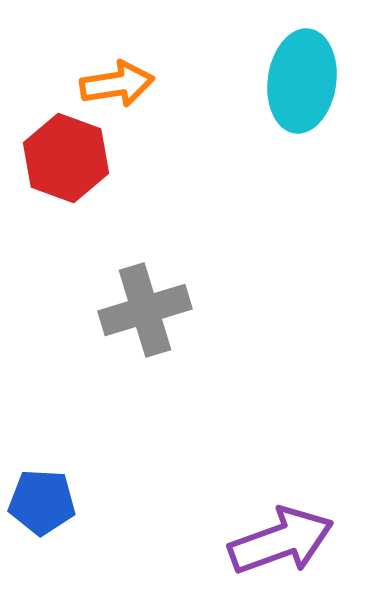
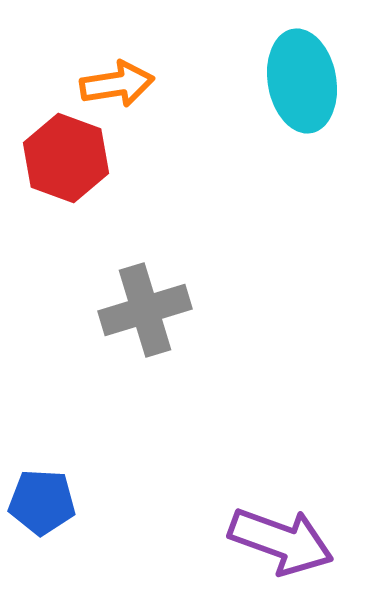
cyan ellipse: rotated 18 degrees counterclockwise
purple arrow: rotated 40 degrees clockwise
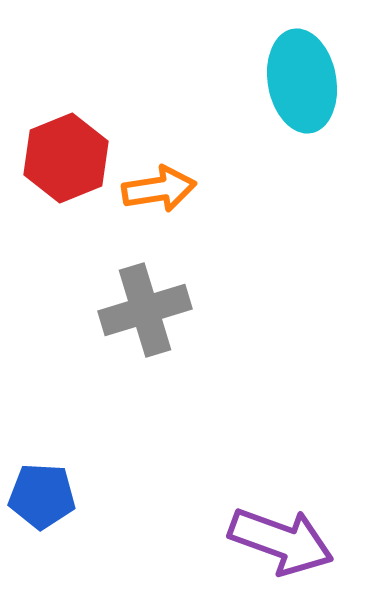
orange arrow: moved 42 px right, 105 px down
red hexagon: rotated 18 degrees clockwise
blue pentagon: moved 6 px up
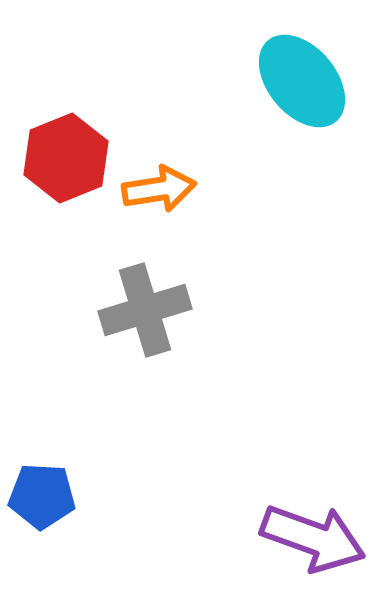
cyan ellipse: rotated 30 degrees counterclockwise
purple arrow: moved 32 px right, 3 px up
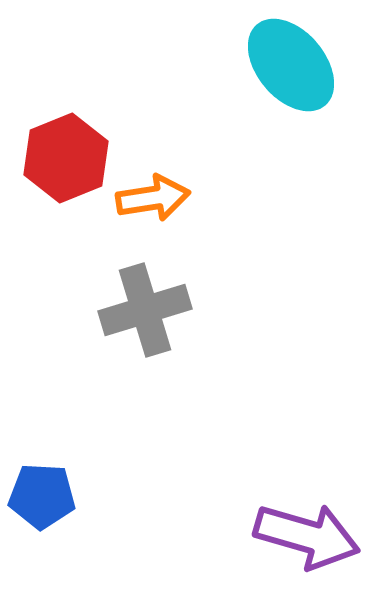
cyan ellipse: moved 11 px left, 16 px up
orange arrow: moved 6 px left, 9 px down
purple arrow: moved 6 px left, 2 px up; rotated 4 degrees counterclockwise
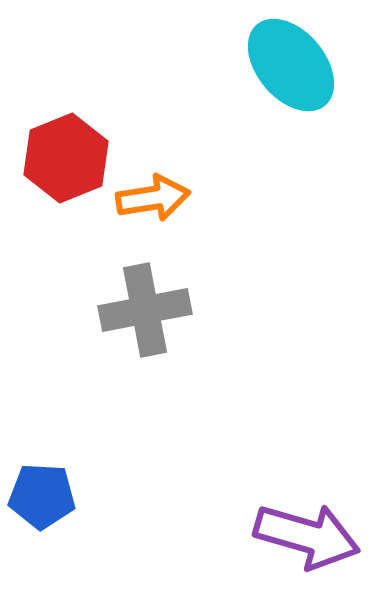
gray cross: rotated 6 degrees clockwise
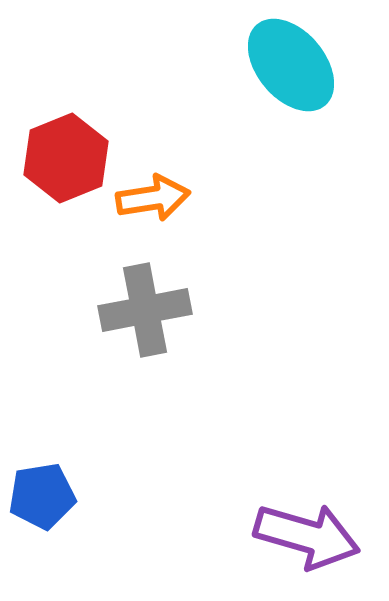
blue pentagon: rotated 12 degrees counterclockwise
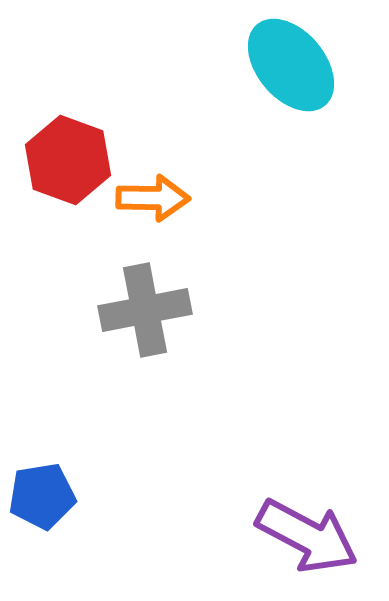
red hexagon: moved 2 px right, 2 px down; rotated 18 degrees counterclockwise
orange arrow: rotated 10 degrees clockwise
purple arrow: rotated 12 degrees clockwise
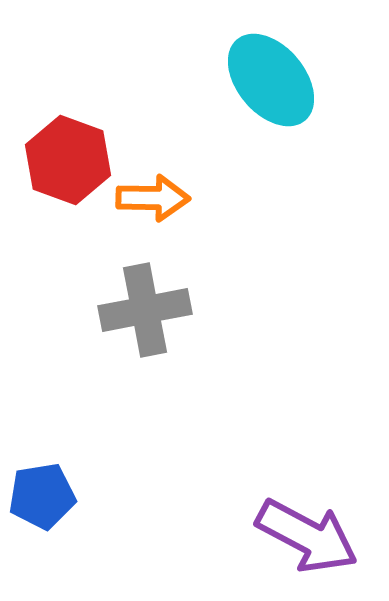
cyan ellipse: moved 20 px left, 15 px down
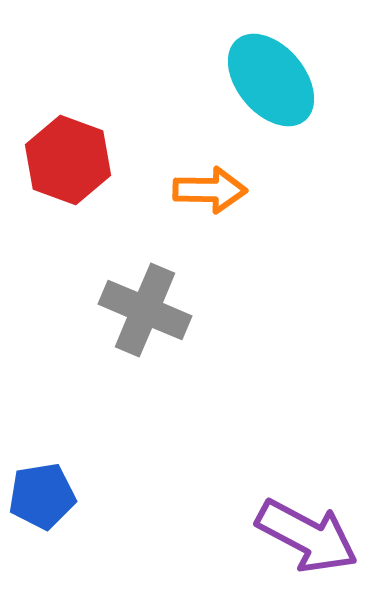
orange arrow: moved 57 px right, 8 px up
gray cross: rotated 34 degrees clockwise
